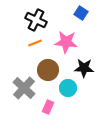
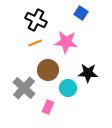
black star: moved 4 px right, 5 px down
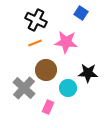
brown circle: moved 2 px left
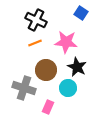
black star: moved 11 px left, 6 px up; rotated 24 degrees clockwise
gray cross: rotated 25 degrees counterclockwise
